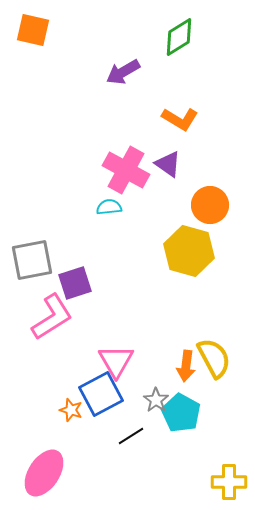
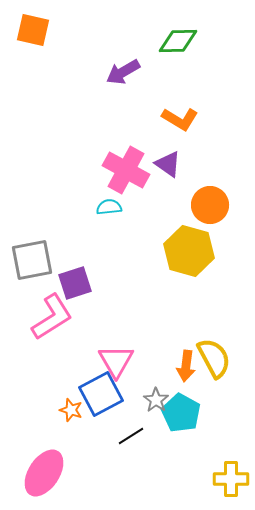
green diamond: moved 1 px left, 4 px down; rotated 30 degrees clockwise
yellow cross: moved 2 px right, 3 px up
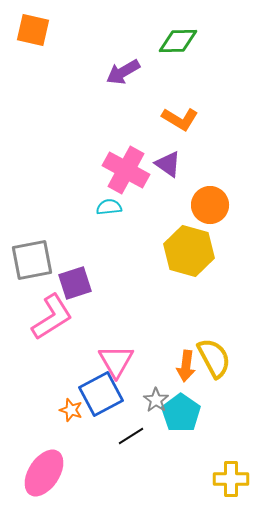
cyan pentagon: rotated 6 degrees clockwise
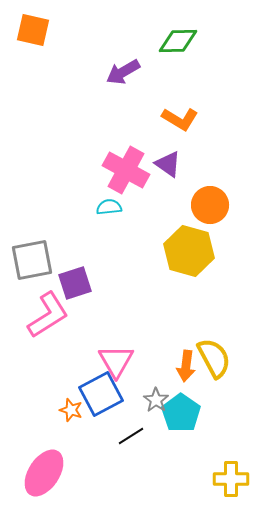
pink L-shape: moved 4 px left, 2 px up
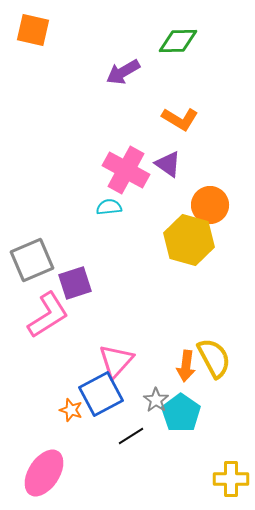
yellow hexagon: moved 11 px up
gray square: rotated 12 degrees counterclockwise
pink triangle: rotated 12 degrees clockwise
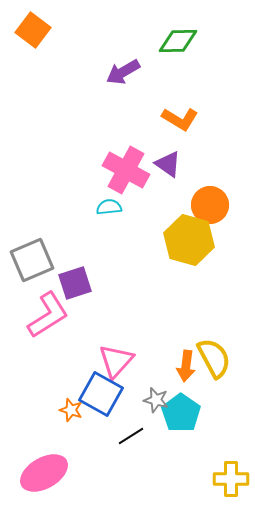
orange square: rotated 24 degrees clockwise
blue square: rotated 33 degrees counterclockwise
gray star: rotated 20 degrees counterclockwise
pink ellipse: rotated 27 degrees clockwise
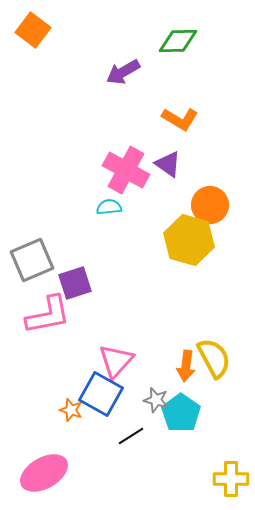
pink L-shape: rotated 21 degrees clockwise
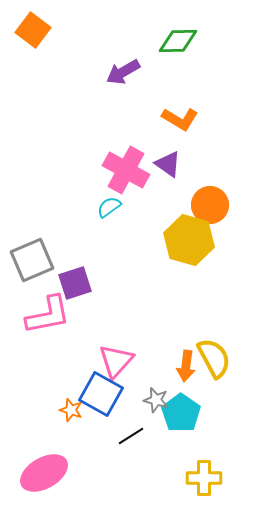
cyan semicircle: rotated 30 degrees counterclockwise
yellow cross: moved 27 px left, 1 px up
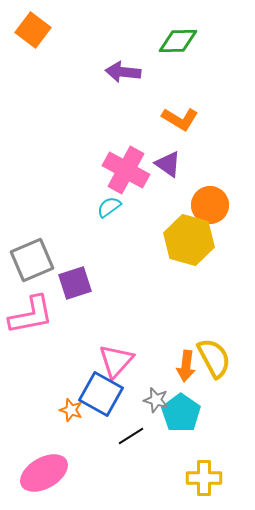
purple arrow: rotated 36 degrees clockwise
pink L-shape: moved 17 px left
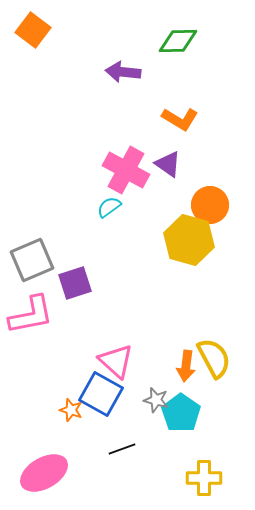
pink triangle: rotated 30 degrees counterclockwise
black line: moved 9 px left, 13 px down; rotated 12 degrees clockwise
